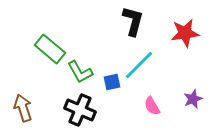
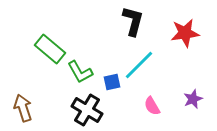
black cross: moved 7 px right; rotated 8 degrees clockwise
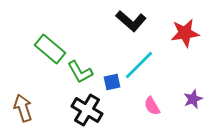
black L-shape: moved 2 px left; rotated 116 degrees clockwise
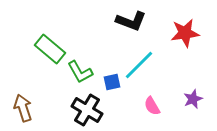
black L-shape: rotated 20 degrees counterclockwise
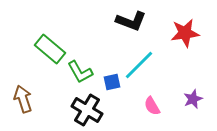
brown arrow: moved 9 px up
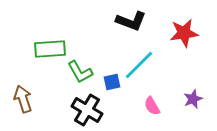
red star: moved 1 px left
green rectangle: rotated 44 degrees counterclockwise
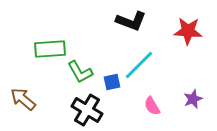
red star: moved 4 px right, 2 px up; rotated 12 degrees clockwise
brown arrow: rotated 32 degrees counterclockwise
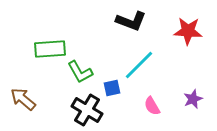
blue square: moved 6 px down
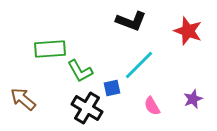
red star: rotated 16 degrees clockwise
green L-shape: moved 1 px up
black cross: moved 2 px up
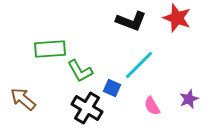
red star: moved 11 px left, 13 px up
blue square: rotated 36 degrees clockwise
purple star: moved 4 px left
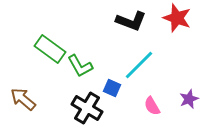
green rectangle: rotated 40 degrees clockwise
green L-shape: moved 5 px up
